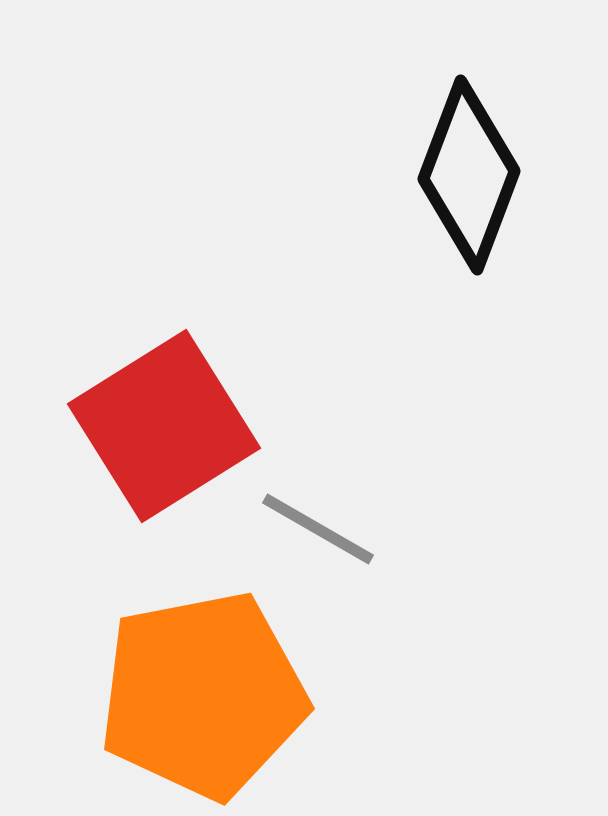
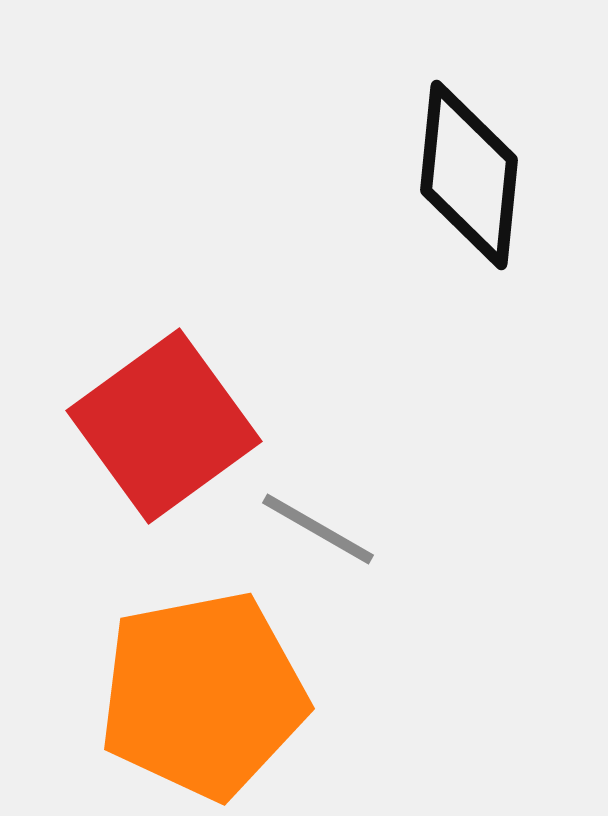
black diamond: rotated 15 degrees counterclockwise
red square: rotated 4 degrees counterclockwise
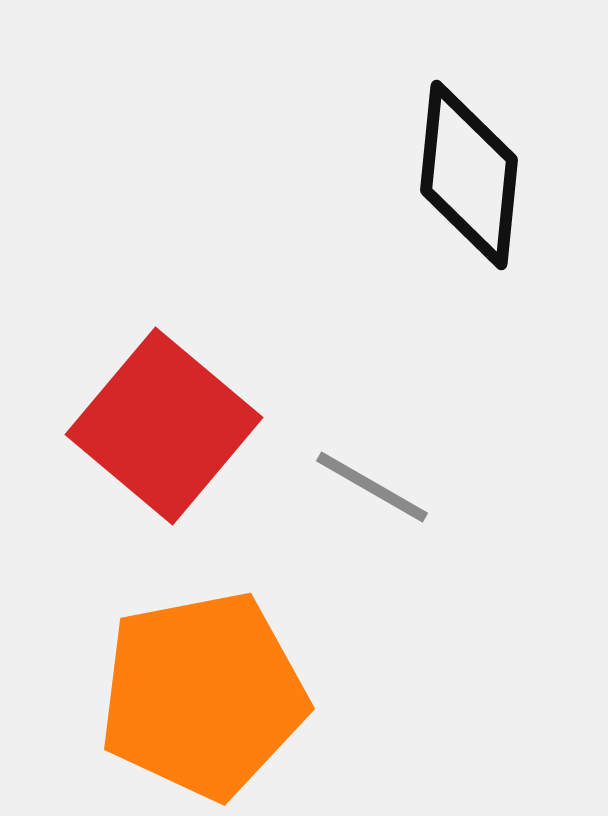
red square: rotated 14 degrees counterclockwise
gray line: moved 54 px right, 42 px up
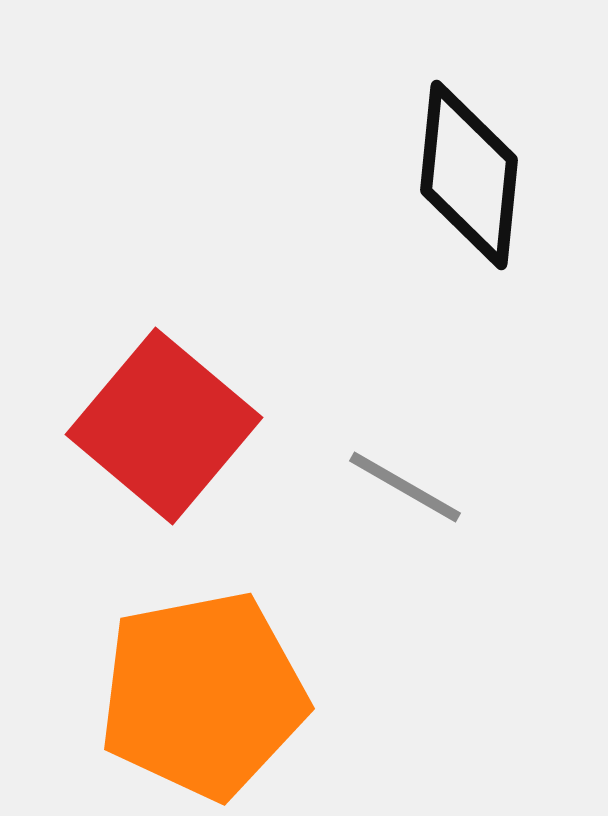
gray line: moved 33 px right
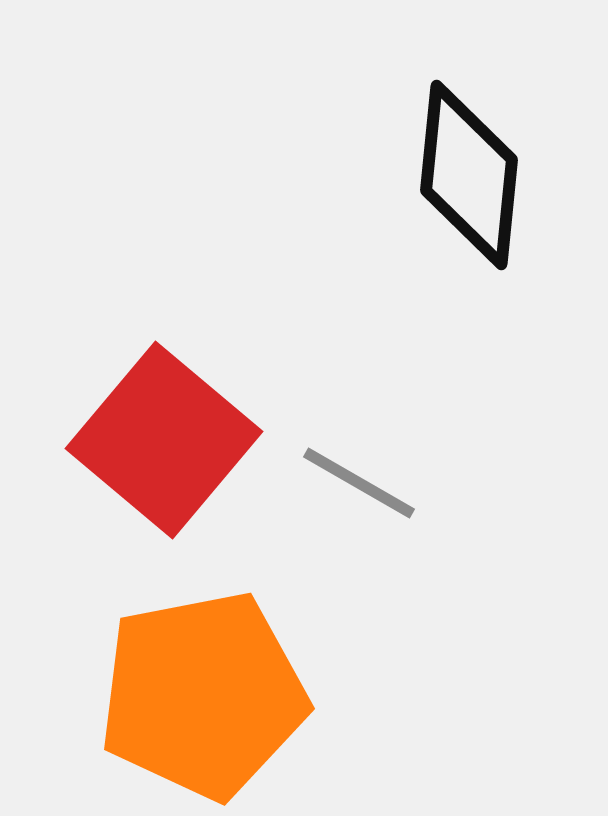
red square: moved 14 px down
gray line: moved 46 px left, 4 px up
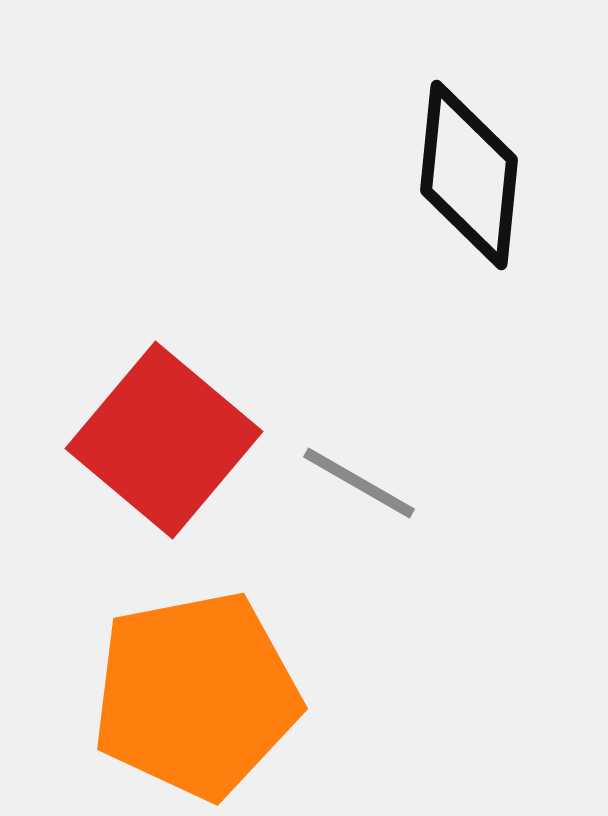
orange pentagon: moved 7 px left
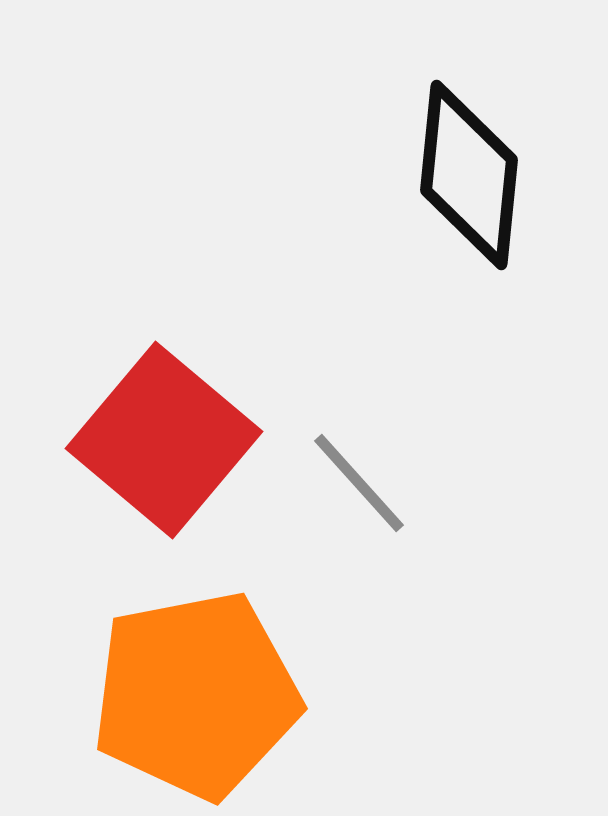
gray line: rotated 18 degrees clockwise
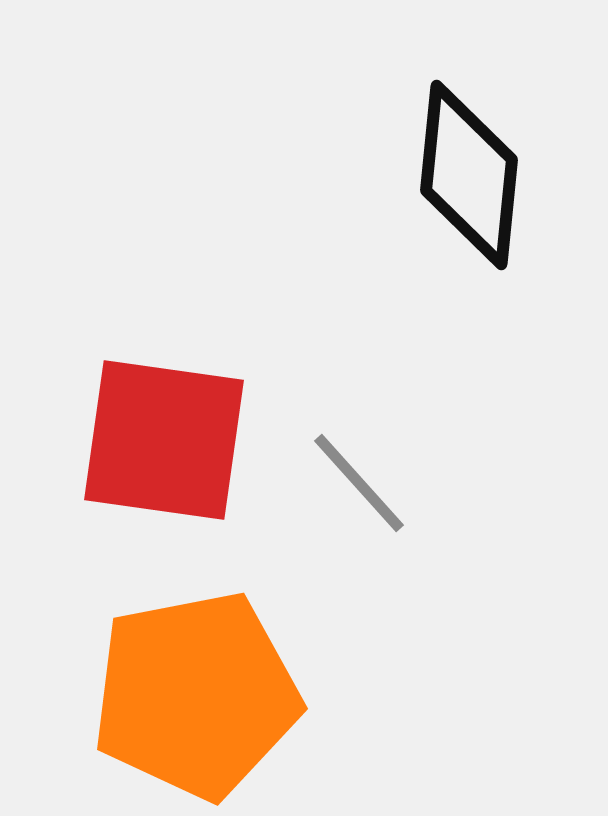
red square: rotated 32 degrees counterclockwise
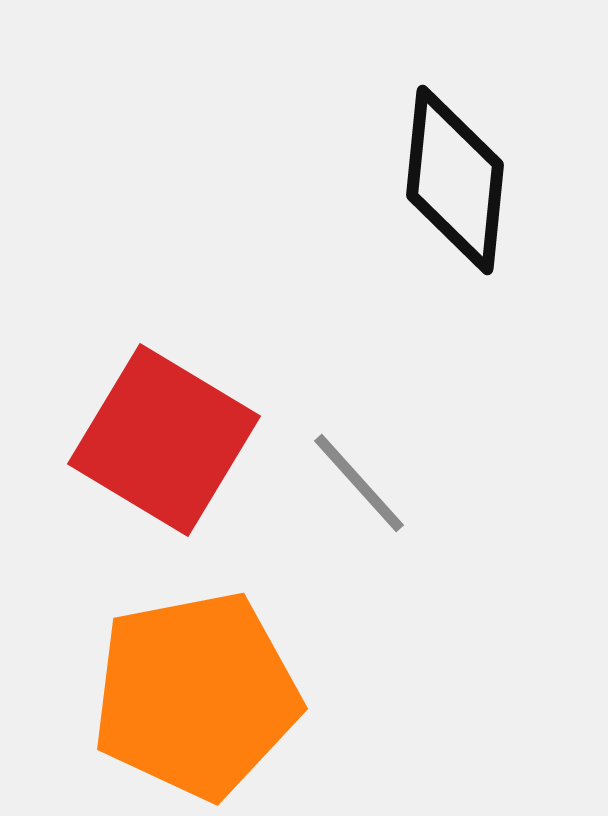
black diamond: moved 14 px left, 5 px down
red square: rotated 23 degrees clockwise
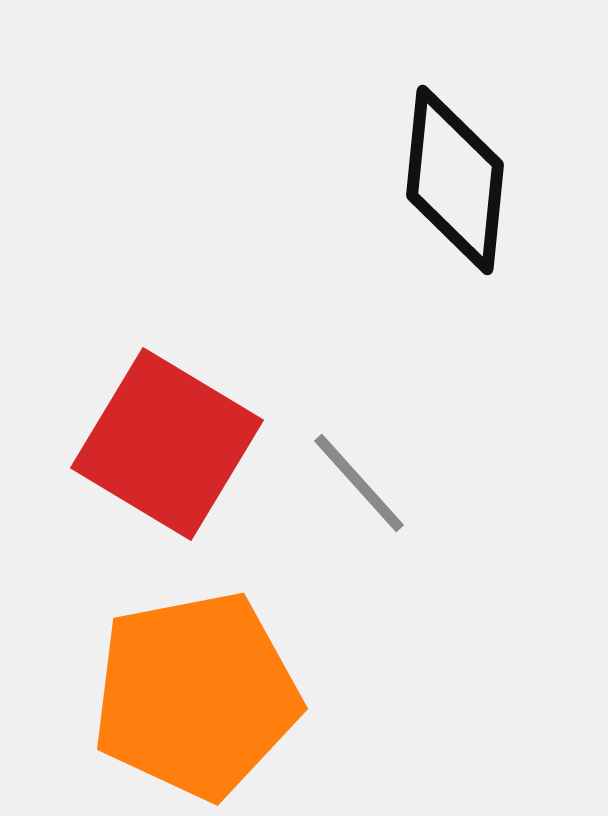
red square: moved 3 px right, 4 px down
